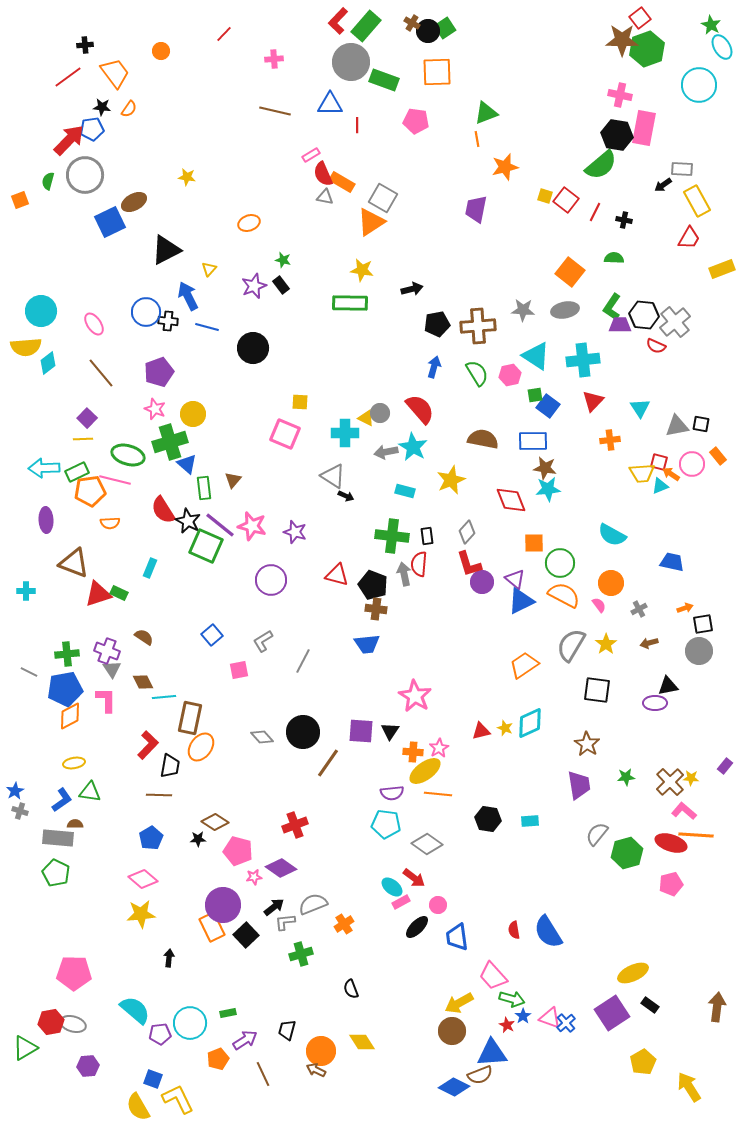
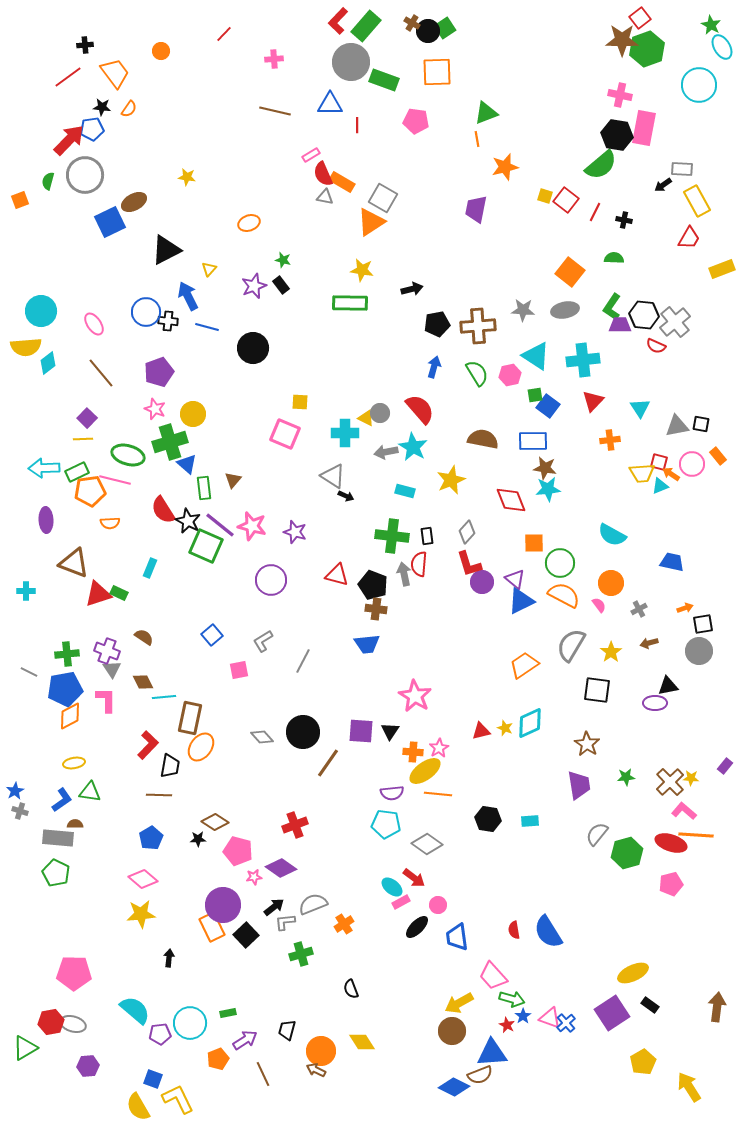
yellow star at (606, 644): moved 5 px right, 8 px down
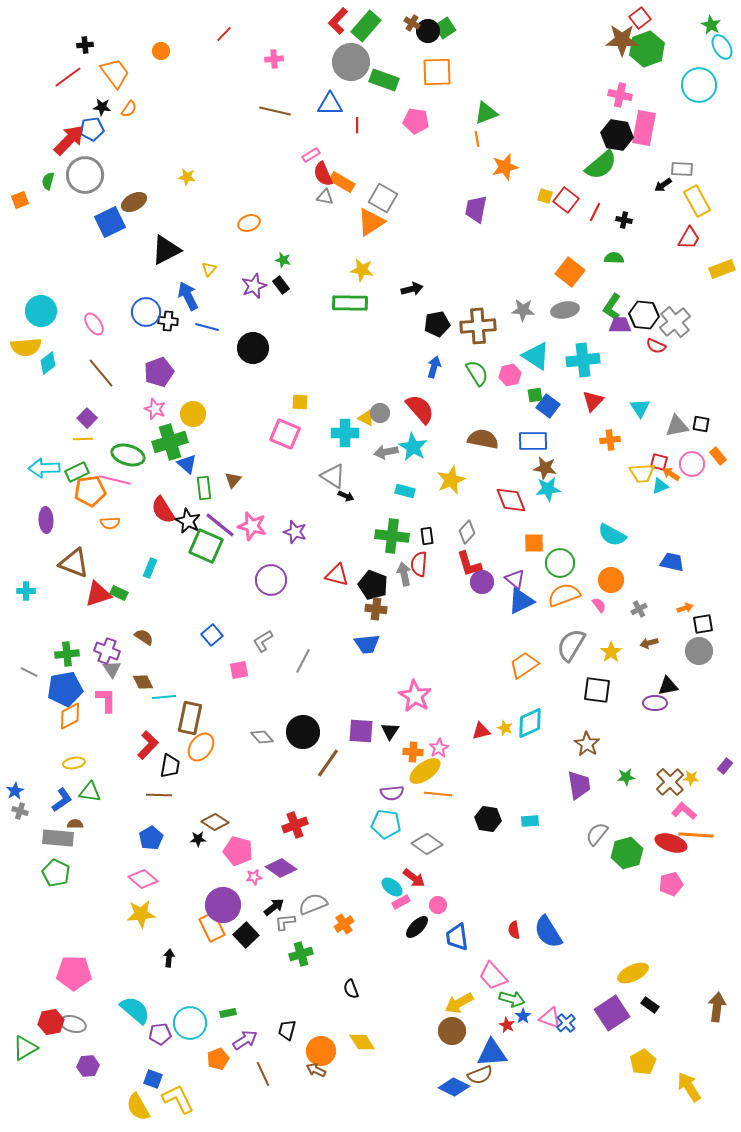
orange circle at (611, 583): moved 3 px up
orange semicircle at (564, 595): rotated 48 degrees counterclockwise
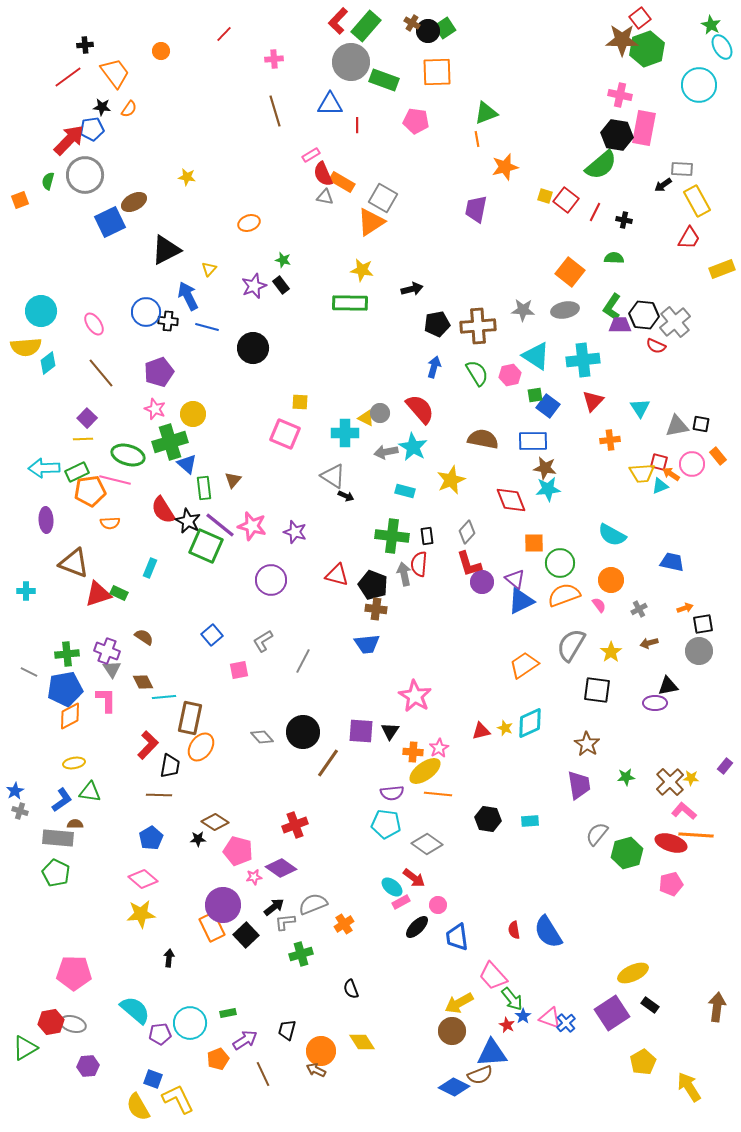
brown line at (275, 111): rotated 60 degrees clockwise
green arrow at (512, 999): rotated 35 degrees clockwise
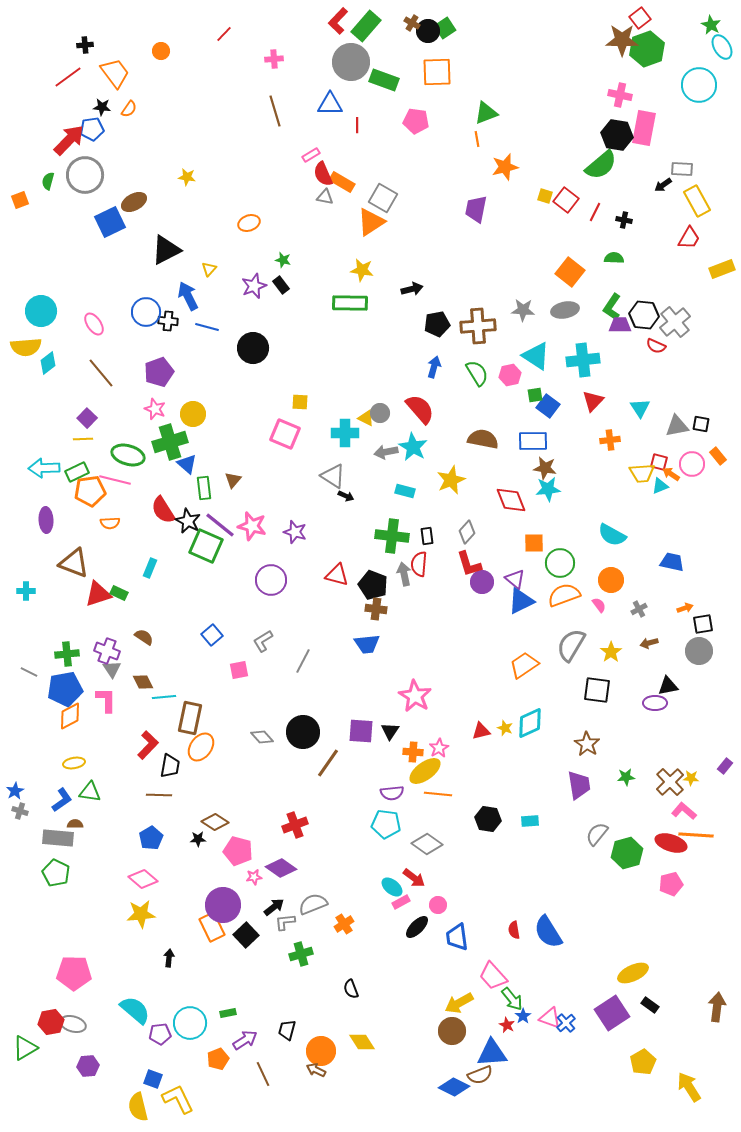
yellow semicircle at (138, 1107): rotated 16 degrees clockwise
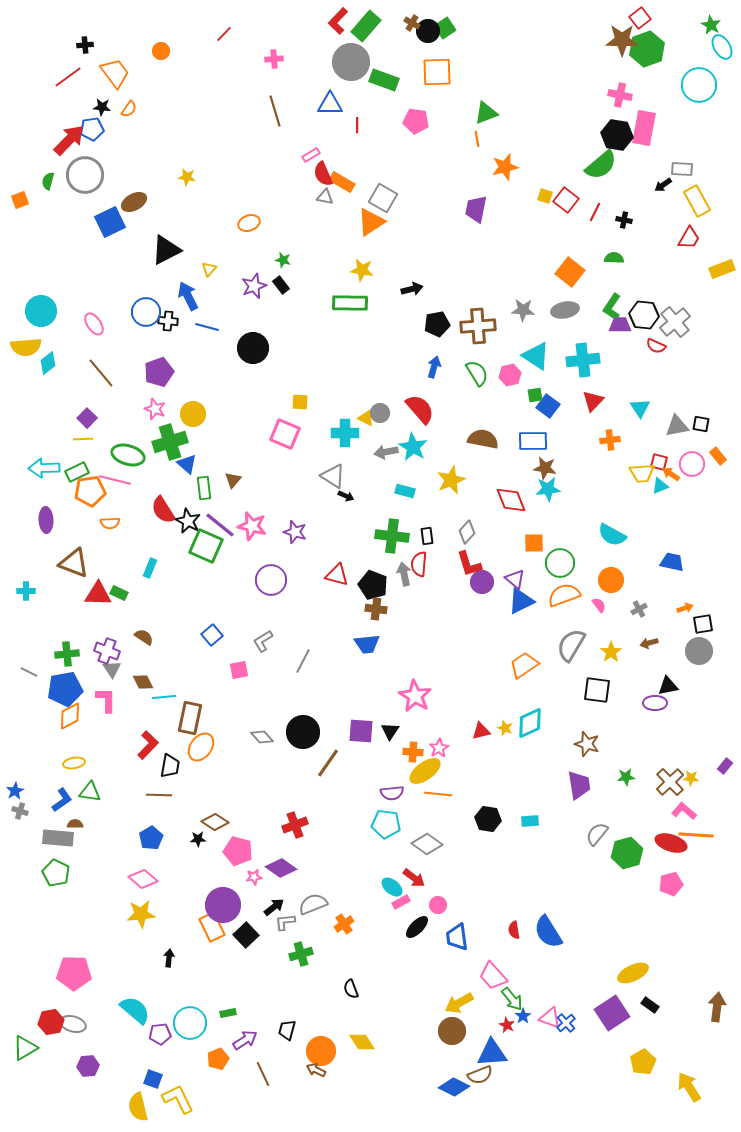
red triangle at (98, 594): rotated 20 degrees clockwise
brown star at (587, 744): rotated 15 degrees counterclockwise
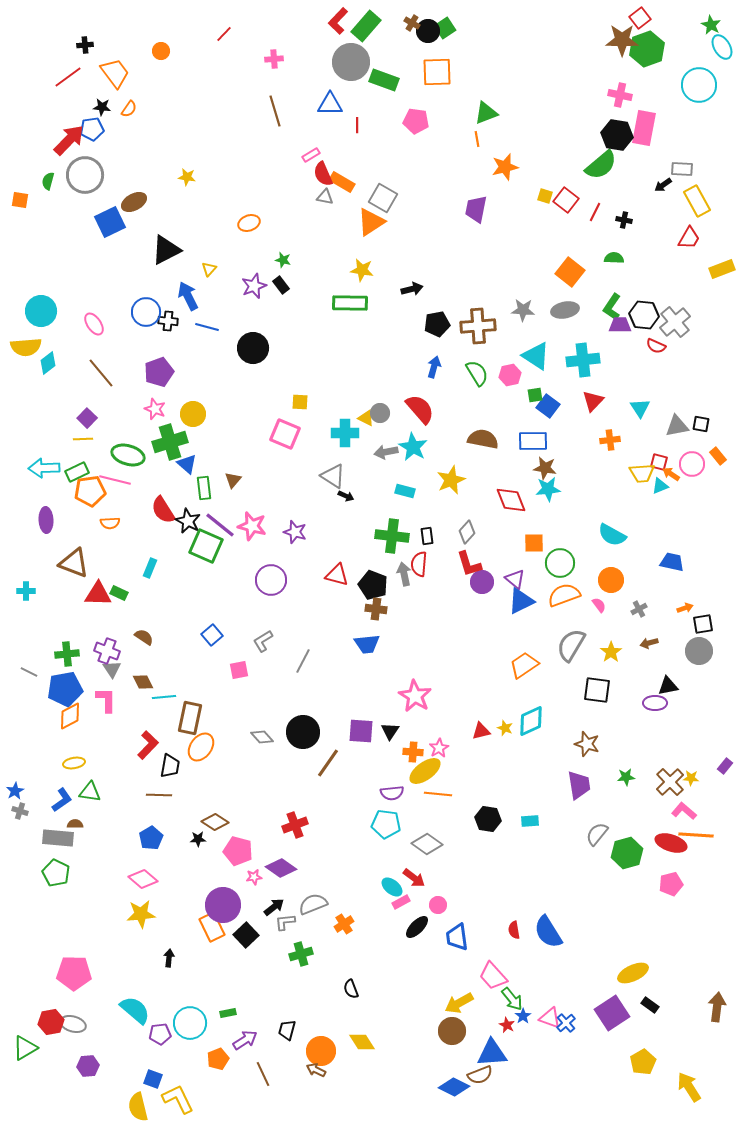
orange square at (20, 200): rotated 30 degrees clockwise
cyan diamond at (530, 723): moved 1 px right, 2 px up
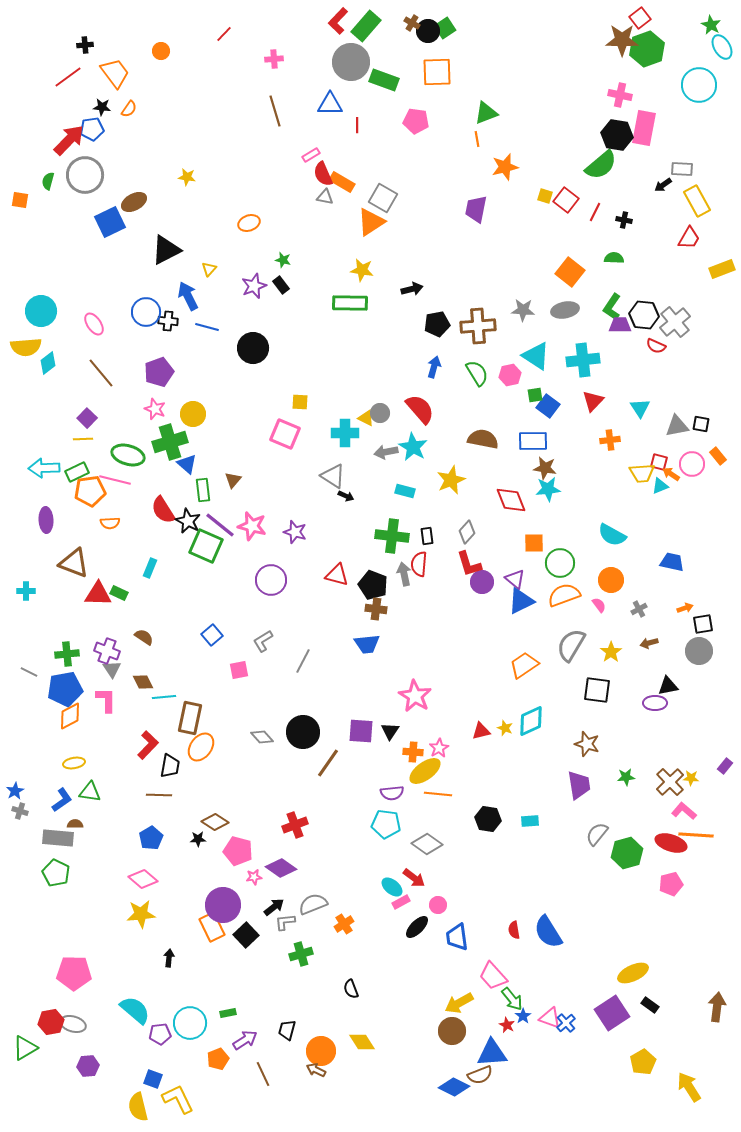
green rectangle at (204, 488): moved 1 px left, 2 px down
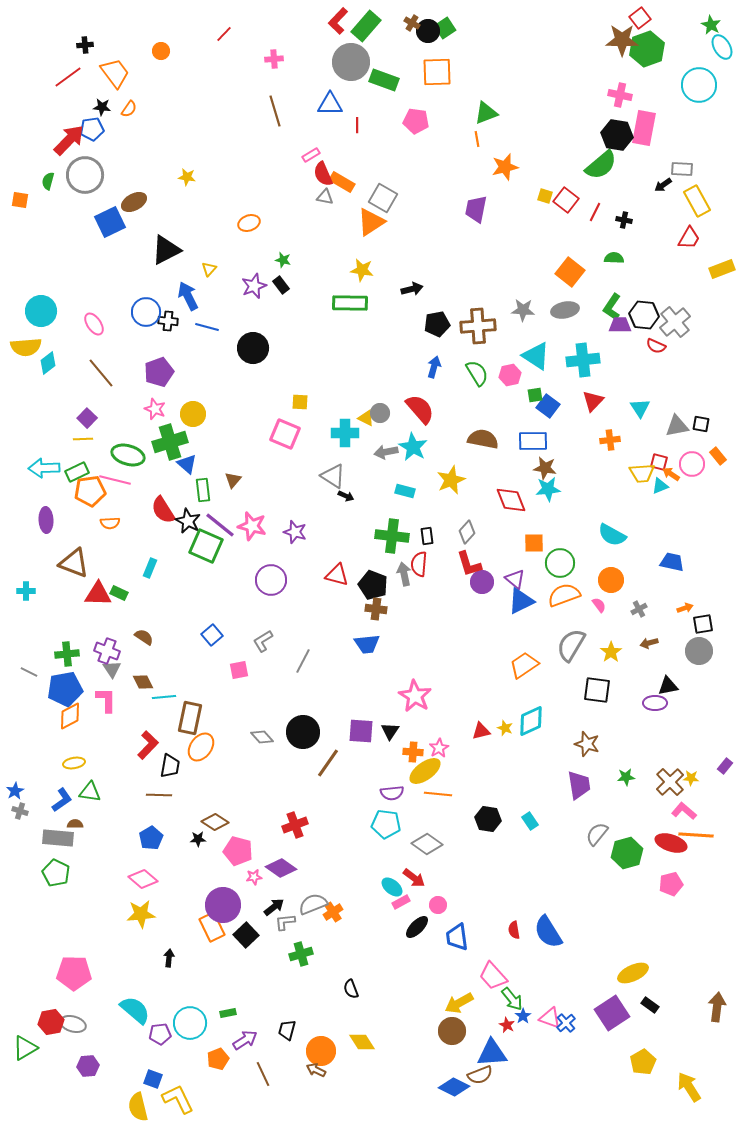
cyan rectangle at (530, 821): rotated 60 degrees clockwise
orange cross at (344, 924): moved 11 px left, 12 px up
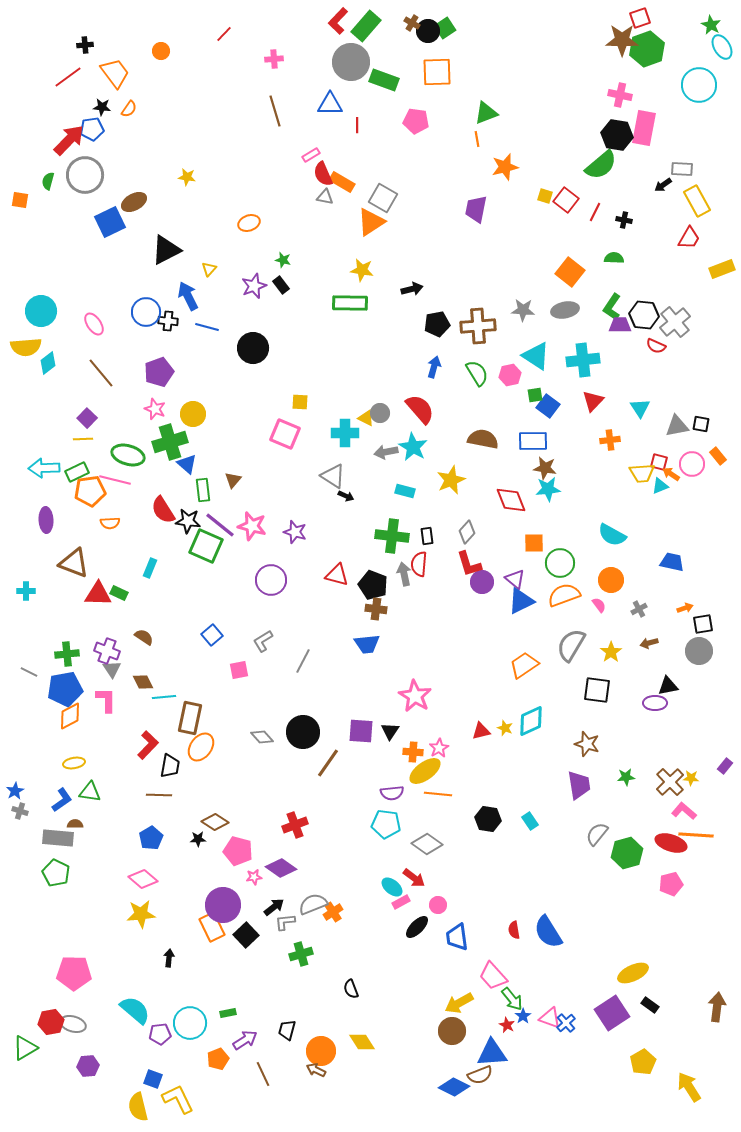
red square at (640, 18): rotated 20 degrees clockwise
black star at (188, 521): rotated 20 degrees counterclockwise
